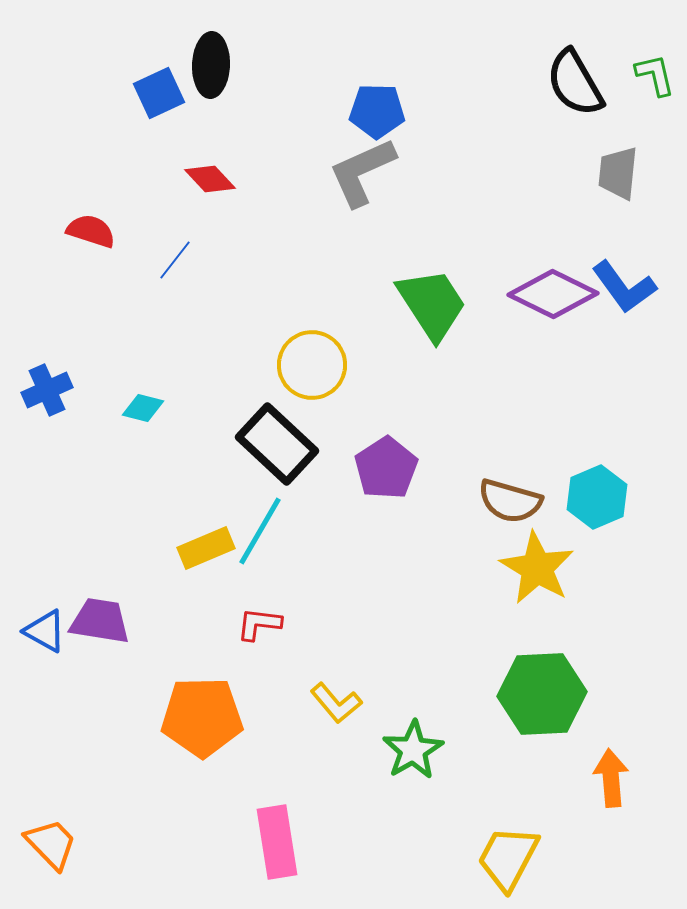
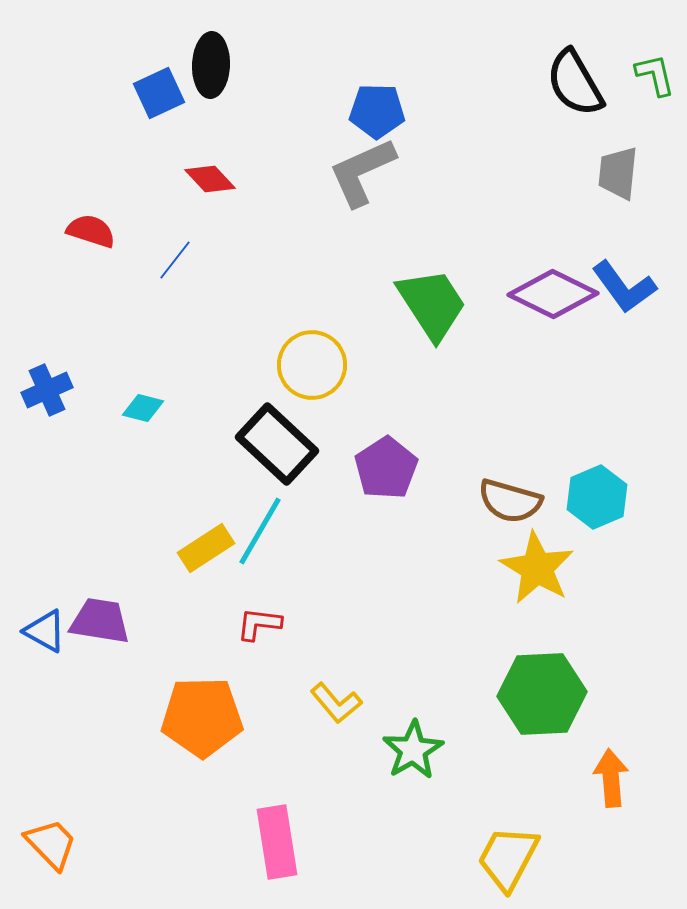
yellow rectangle: rotated 10 degrees counterclockwise
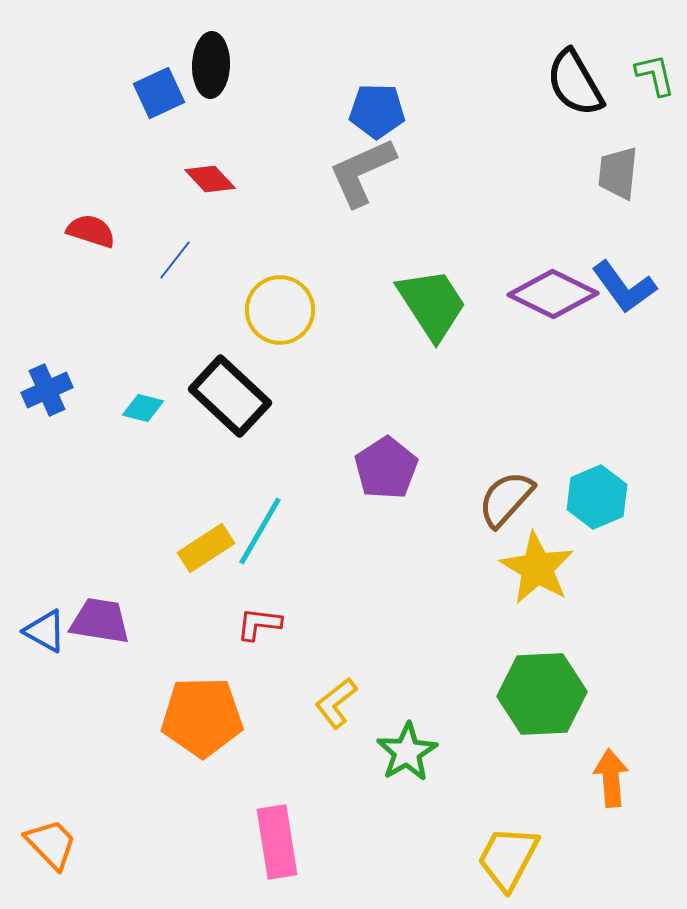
yellow circle: moved 32 px left, 55 px up
black rectangle: moved 47 px left, 48 px up
brown semicircle: moved 4 px left, 2 px up; rotated 116 degrees clockwise
yellow L-shape: rotated 92 degrees clockwise
green star: moved 6 px left, 2 px down
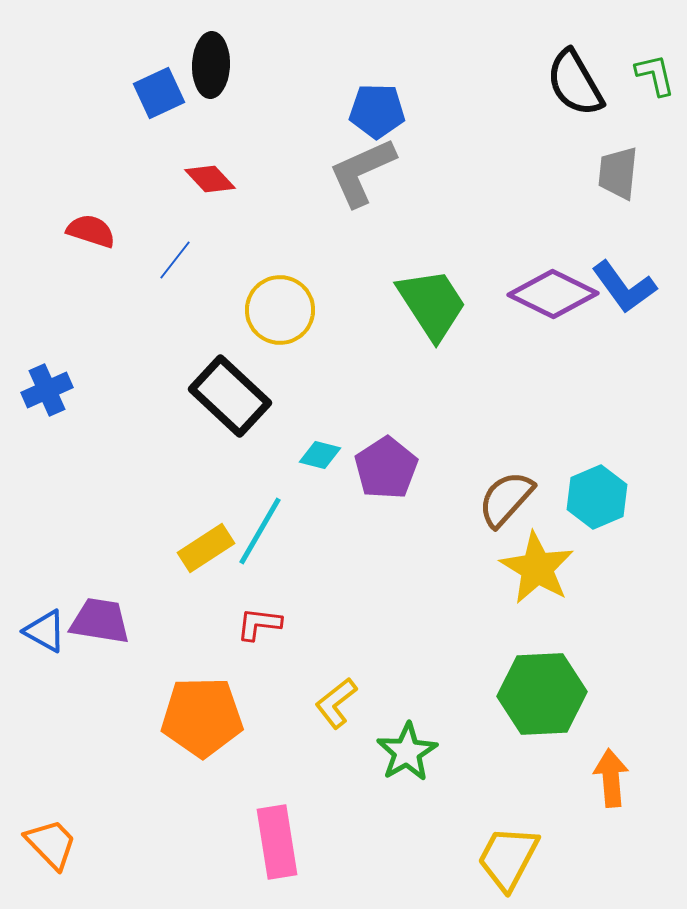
cyan diamond: moved 177 px right, 47 px down
